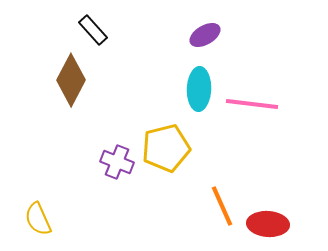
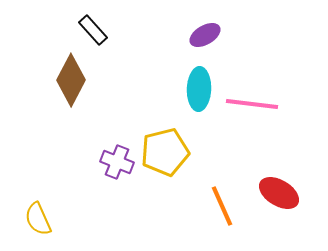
yellow pentagon: moved 1 px left, 4 px down
red ellipse: moved 11 px right, 31 px up; rotated 27 degrees clockwise
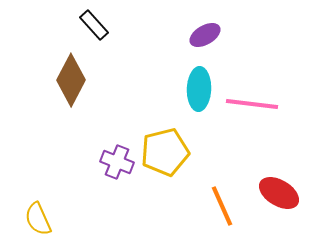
black rectangle: moved 1 px right, 5 px up
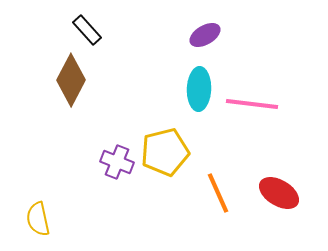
black rectangle: moved 7 px left, 5 px down
orange line: moved 4 px left, 13 px up
yellow semicircle: rotated 12 degrees clockwise
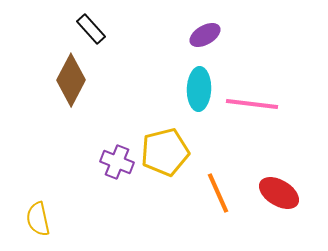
black rectangle: moved 4 px right, 1 px up
